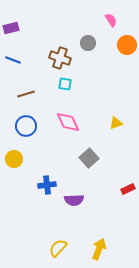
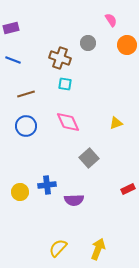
yellow circle: moved 6 px right, 33 px down
yellow arrow: moved 1 px left
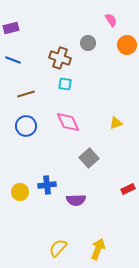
purple semicircle: moved 2 px right
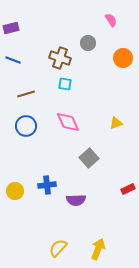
orange circle: moved 4 px left, 13 px down
yellow circle: moved 5 px left, 1 px up
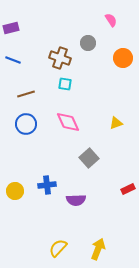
blue circle: moved 2 px up
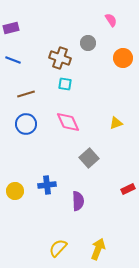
purple semicircle: moved 2 px right, 1 px down; rotated 90 degrees counterclockwise
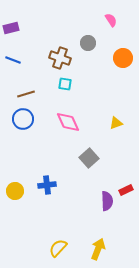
blue circle: moved 3 px left, 5 px up
red rectangle: moved 2 px left, 1 px down
purple semicircle: moved 29 px right
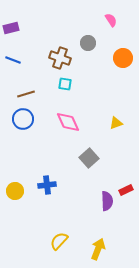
yellow semicircle: moved 1 px right, 7 px up
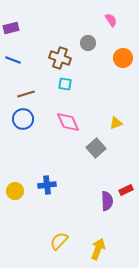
gray square: moved 7 px right, 10 px up
